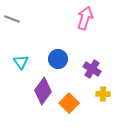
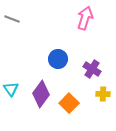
cyan triangle: moved 10 px left, 27 px down
purple diamond: moved 2 px left, 3 px down
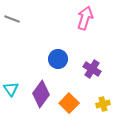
yellow cross: moved 10 px down; rotated 16 degrees counterclockwise
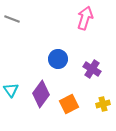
cyan triangle: moved 1 px down
orange square: moved 1 px down; rotated 18 degrees clockwise
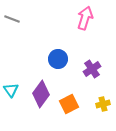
purple cross: rotated 24 degrees clockwise
